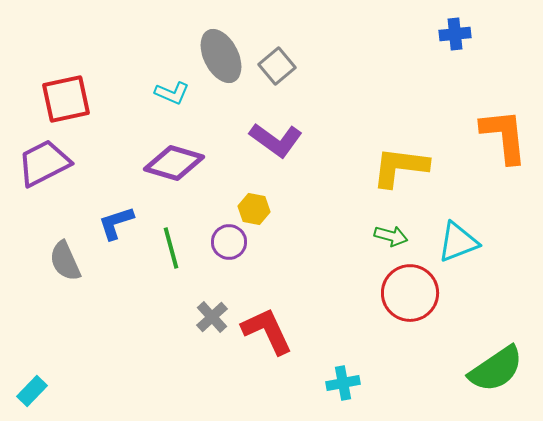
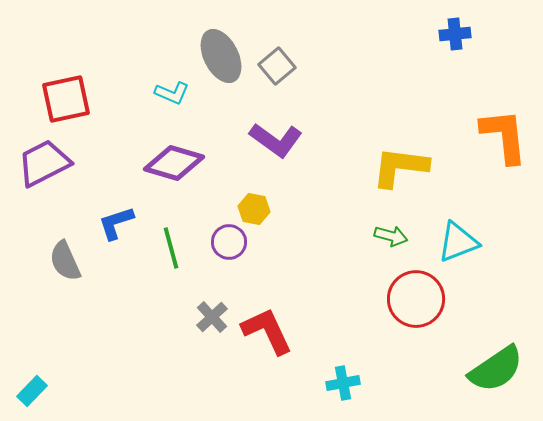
red circle: moved 6 px right, 6 px down
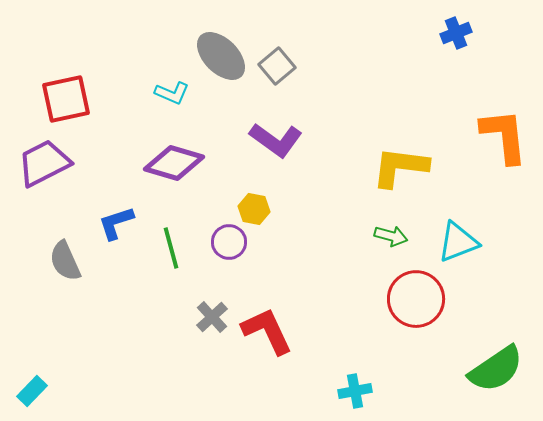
blue cross: moved 1 px right, 1 px up; rotated 16 degrees counterclockwise
gray ellipse: rotated 18 degrees counterclockwise
cyan cross: moved 12 px right, 8 px down
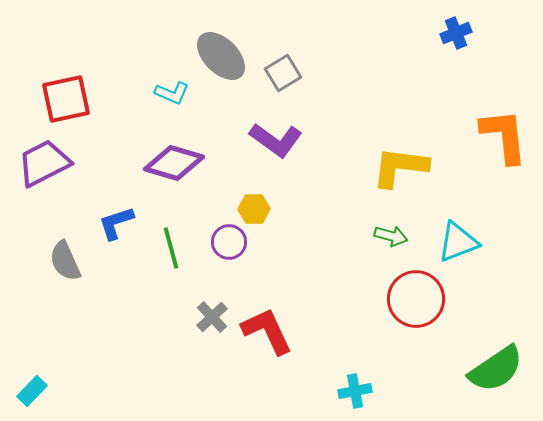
gray square: moved 6 px right, 7 px down; rotated 9 degrees clockwise
yellow hexagon: rotated 12 degrees counterclockwise
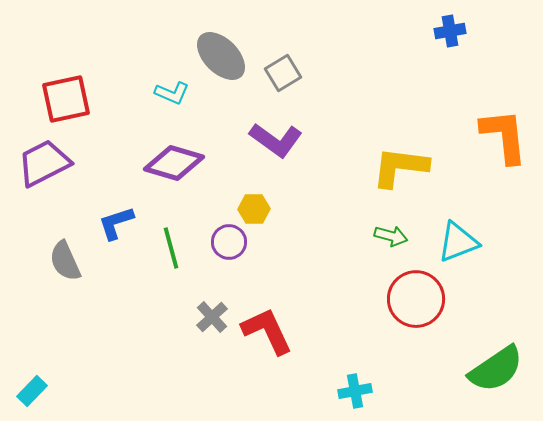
blue cross: moved 6 px left, 2 px up; rotated 12 degrees clockwise
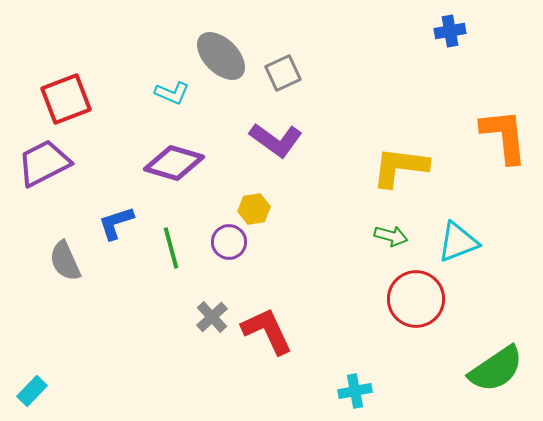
gray square: rotated 6 degrees clockwise
red square: rotated 9 degrees counterclockwise
yellow hexagon: rotated 8 degrees counterclockwise
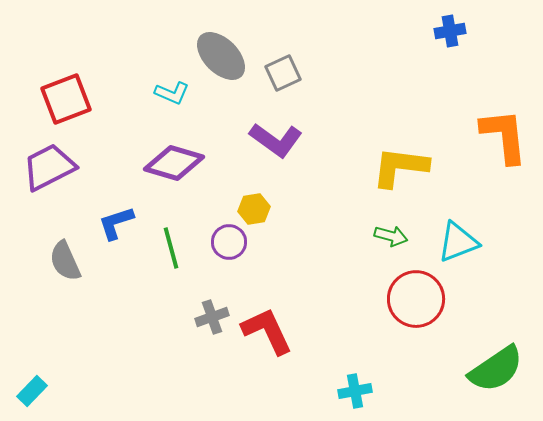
purple trapezoid: moved 5 px right, 4 px down
gray cross: rotated 24 degrees clockwise
